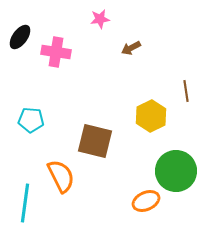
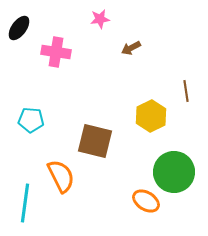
black ellipse: moved 1 px left, 9 px up
green circle: moved 2 px left, 1 px down
orange ellipse: rotated 56 degrees clockwise
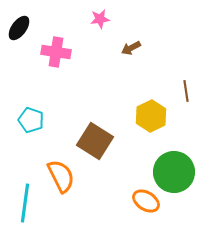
cyan pentagon: rotated 15 degrees clockwise
brown square: rotated 18 degrees clockwise
